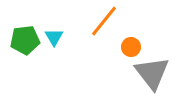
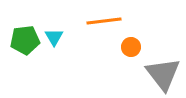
orange line: rotated 44 degrees clockwise
gray triangle: moved 11 px right, 1 px down
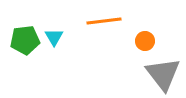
orange circle: moved 14 px right, 6 px up
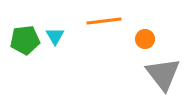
cyan triangle: moved 1 px right, 1 px up
orange circle: moved 2 px up
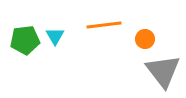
orange line: moved 4 px down
gray triangle: moved 3 px up
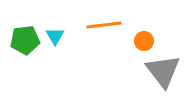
orange circle: moved 1 px left, 2 px down
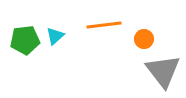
cyan triangle: rotated 18 degrees clockwise
orange circle: moved 2 px up
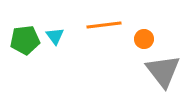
cyan triangle: rotated 24 degrees counterclockwise
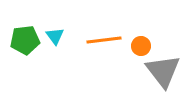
orange line: moved 15 px down
orange circle: moved 3 px left, 7 px down
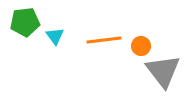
green pentagon: moved 18 px up
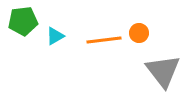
green pentagon: moved 2 px left, 1 px up
cyan triangle: rotated 36 degrees clockwise
orange circle: moved 2 px left, 13 px up
